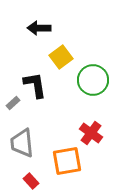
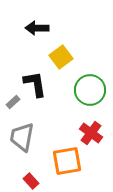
black arrow: moved 2 px left
green circle: moved 3 px left, 10 px down
black L-shape: moved 1 px up
gray rectangle: moved 1 px up
gray trapezoid: moved 6 px up; rotated 16 degrees clockwise
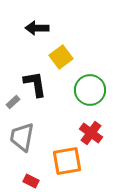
red rectangle: rotated 21 degrees counterclockwise
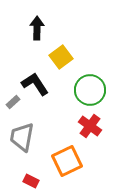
black arrow: rotated 90 degrees clockwise
black L-shape: rotated 24 degrees counterclockwise
red cross: moved 1 px left, 7 px up
orange square: rotated 16 degrees counterclockwise
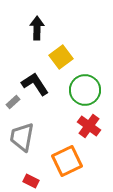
green circle: moved 5 px left
red cross: moved 1 px left
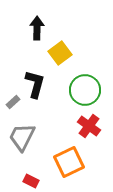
yellow square: moved 1 px left, 4 px up
black L-shape: rotated 48 degrees clockwise
gray trapezoid: rotated 16 degrees clockwise
orange square: moved 2 px right, 1 px down
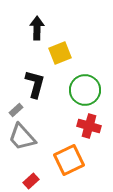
yellow square: rotated 15 degrees clockwise
gray rectangle: moved 3 px right, 8 px down
red cross: rotated 20 degrees counterclockwise
gray trapezoid: rotated 68 degrees counterclockwise
orange square: moved 2 px up
red rectangle: rotated 70 degrees counterclockwise
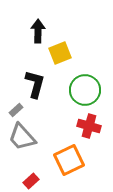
black arrow: moved 1 px right, 3 px down
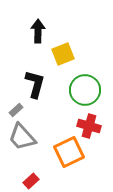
yellow square: moved 3 px right, 1 px down
orange square: moved 8 px up
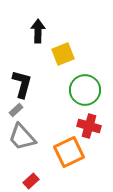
black L-shape: moved 13 px left
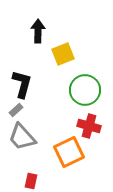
red rectangle: rotated 35 degrees counterclockwise
